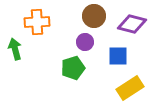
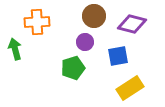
blue square: rotated 10 degrees counterclockwise
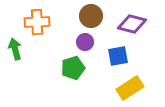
brown circle: moved 3 px left
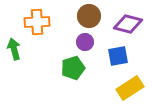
brown circle: moved 2 px left
purple diamond: moved 4 px left
green arrow: moved 1 px left
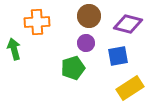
purple circle: moved 1 px right, 1 px down
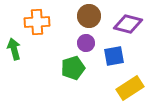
blue square: moved 4 px left
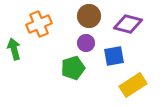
orange cross: moved 2 px right, 2 px down; rotated 20 degrees counterclockwise
yellow rectangle: moved 3 px right, 3 px up
